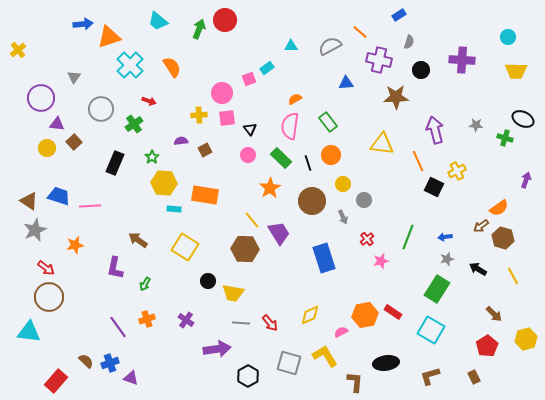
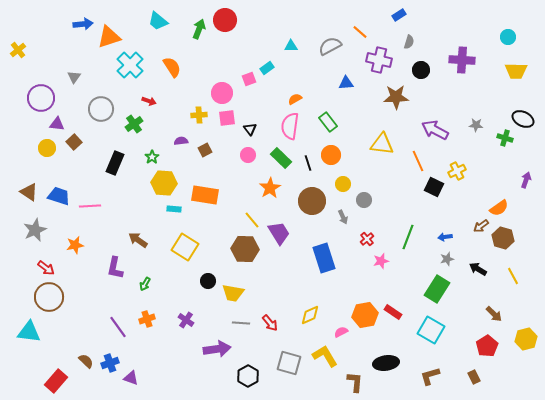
purple arrow at (435, 130): rotated 48 degrees counterclockwise
brown triangle at (29, 201): moved 9 px up
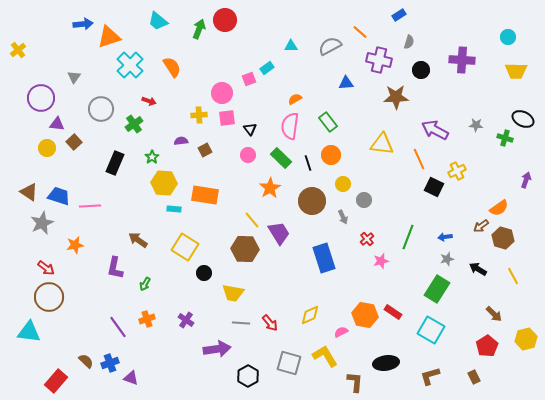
orange line at (418, 161): moved 1 px right, 2 px up
gray star at (35, 230): moved 7 px right, 7 px up
black circle at (208, 281): moved 4 px left, 8 px up
orange hexagon at (365, 315): rotated 20 degrees clockwise
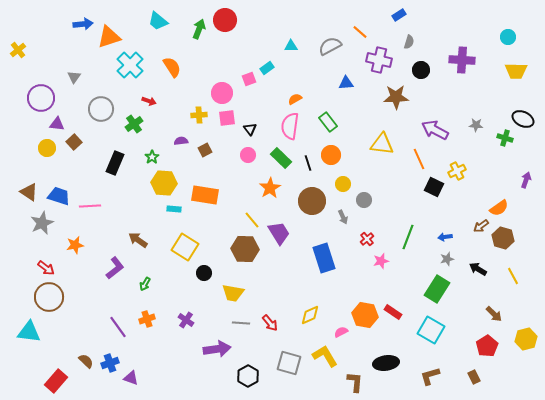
purple L-shape at (115, 268): rotated 140 degrees counterclockwise
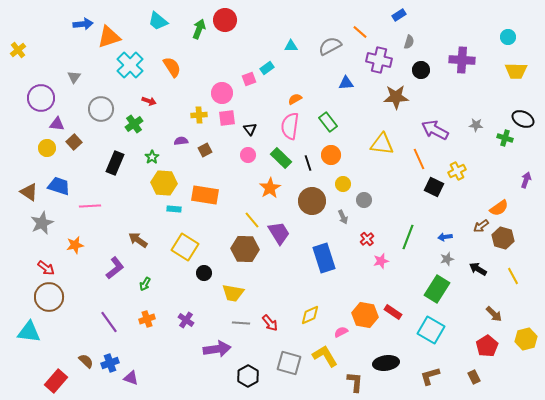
blue trapezoid at (59, 196): moved 10 px up
purple line at (118, 327): moved 9 px left, 5 px up
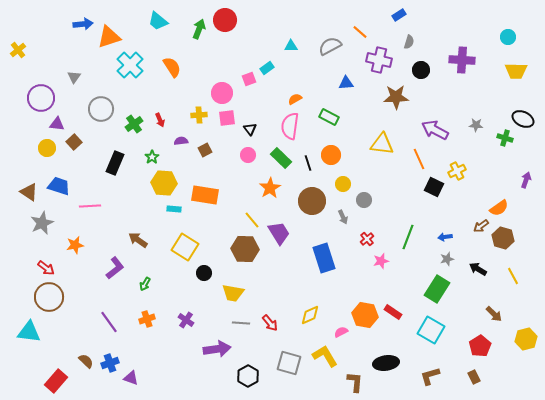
red arrow at (149, 101): moved 11 px right, 19 px down; rotated 48 degrees clockwise
green rectangle at (328, 122): moved 1 px right, 5 px up; rotated 24 degrees counterclockwise
red pentagon at (487, 346): moved 7 px left
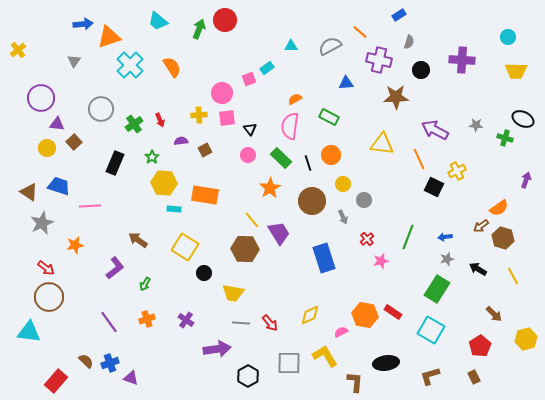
gray triangle at (74, 77): moved 16 px up
gray square at (289, 363): rotated 15 degrees counterclockwise
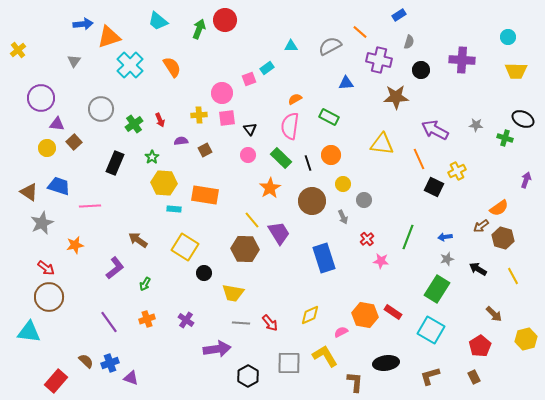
pink star at (381, 261): rotated 21 degrees clockwise
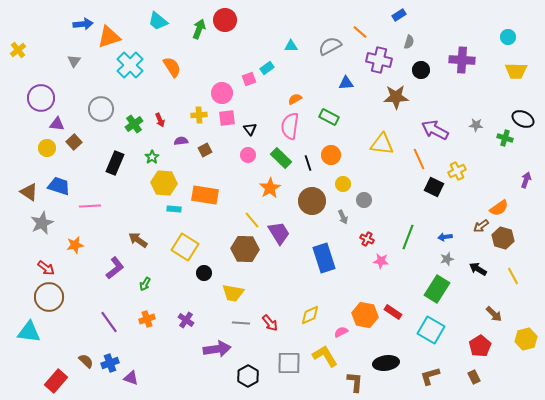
red cross at (367, 239): rotated 24 degrees counterclockwise
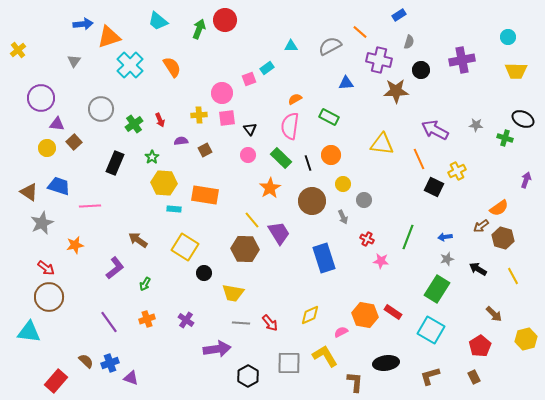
purple cross at (462, 60): rotated 15 degrees counterclockwise
brown star at (396, 97): moved 6 px up
